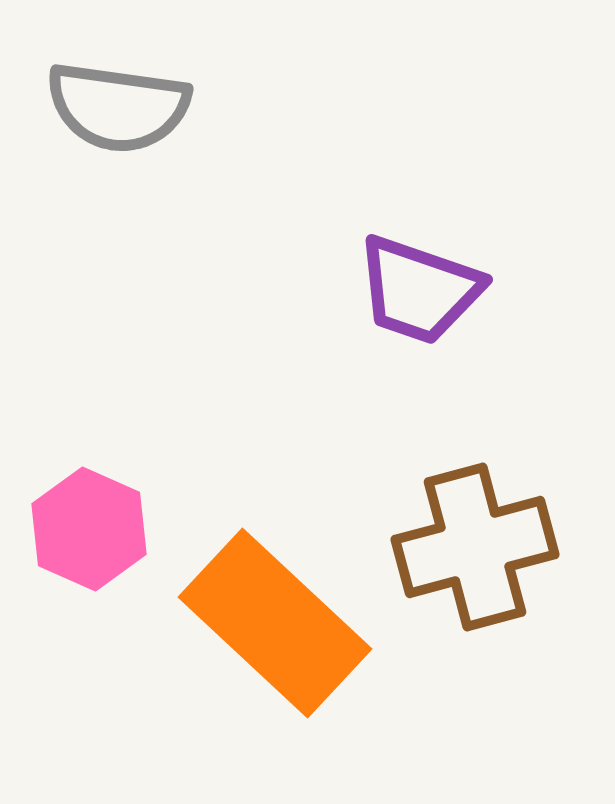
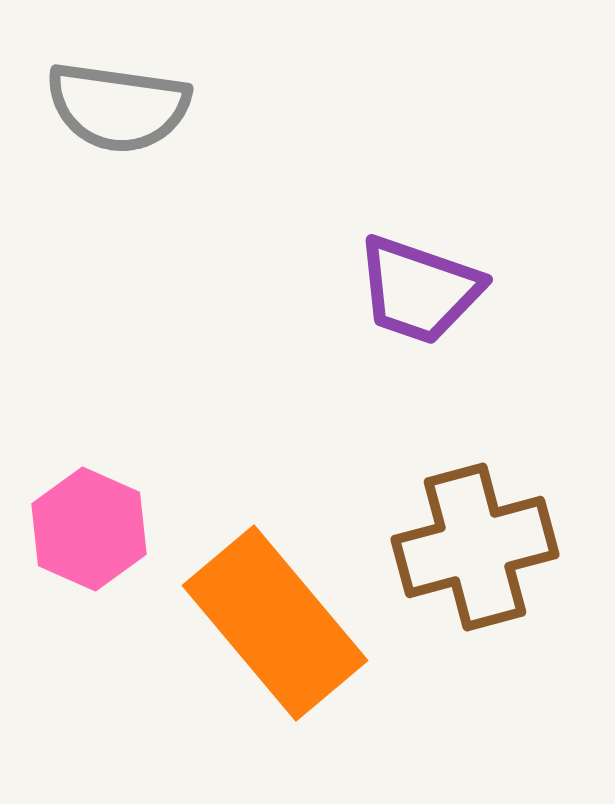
orange rectangle: rotated 7 degrees clockwise
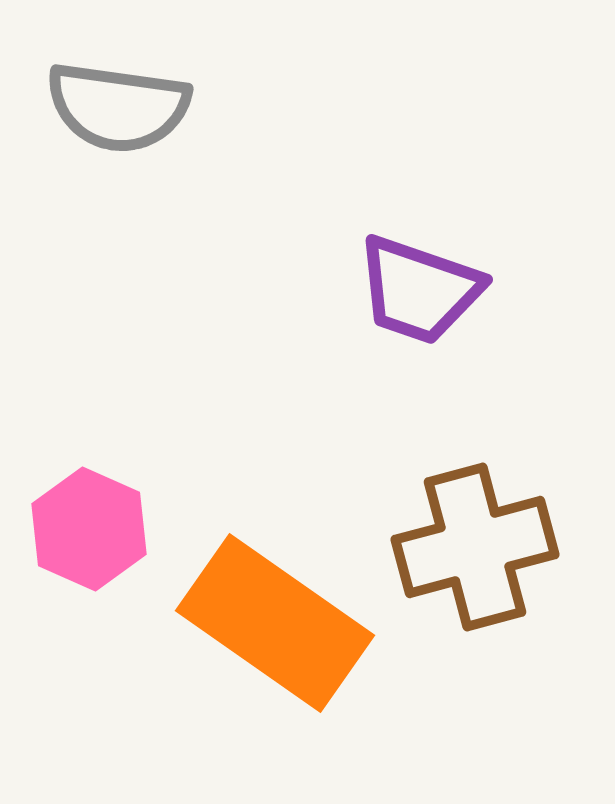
orange rectangle: rotated 15 degrees counterclockwise
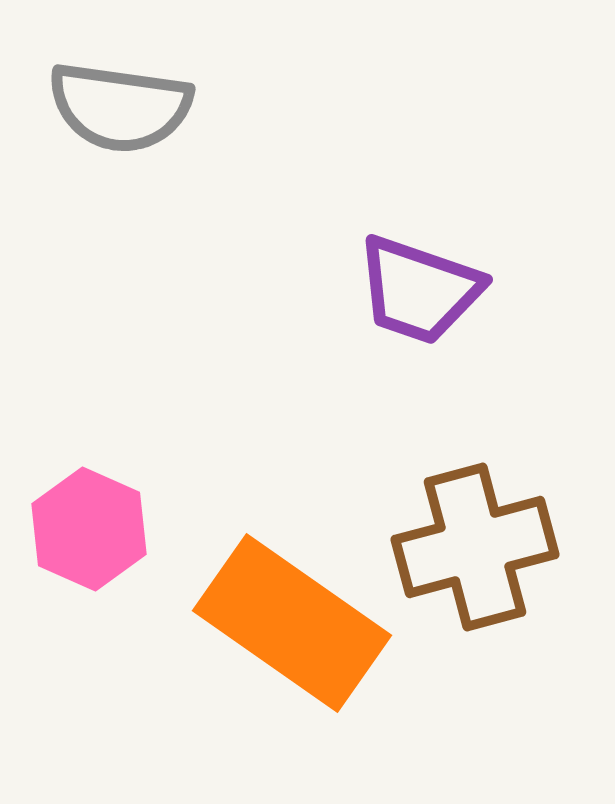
gray semicircle: moved 2 px right
orange rectangle: moved 17 px right
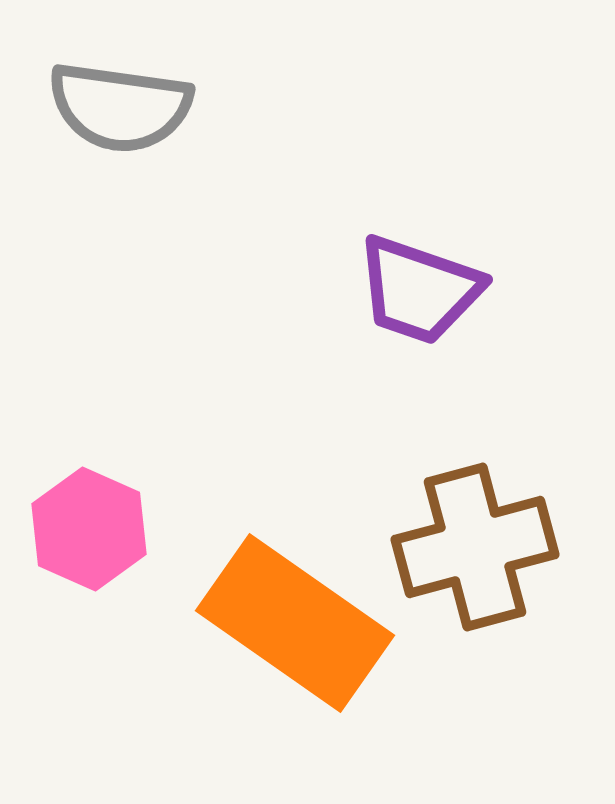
orange rectangle: moved 3 px right
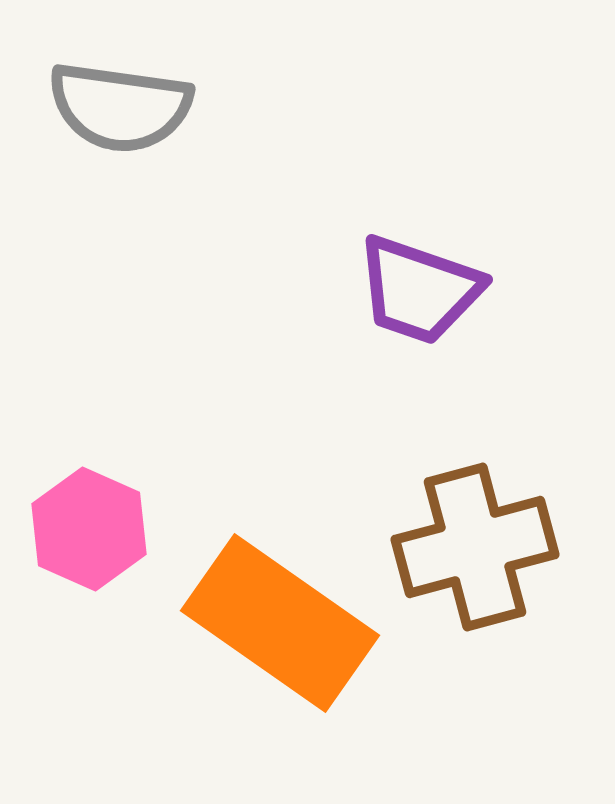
orange rectangle: moved 15 px left
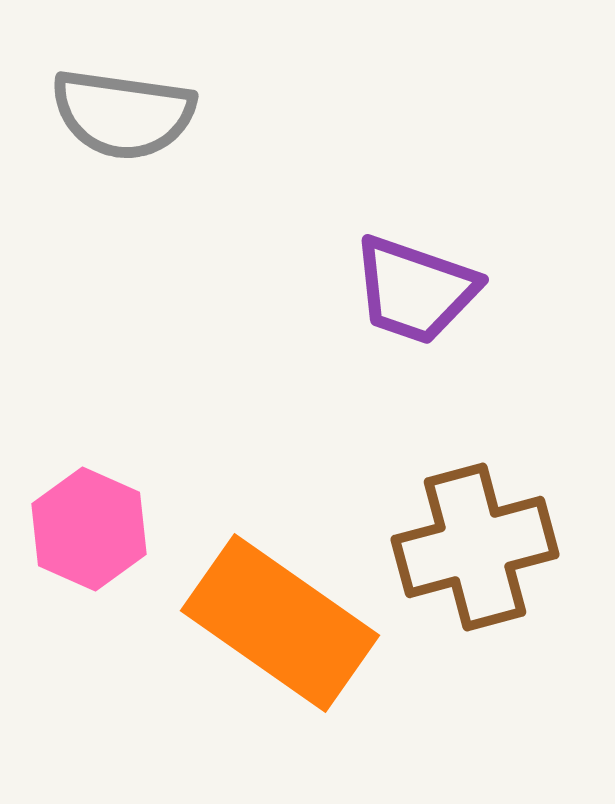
gray semicircle: moved 3 px right, 7 px down
purple trapezoid: moved 4 px left
